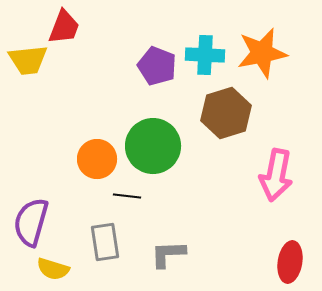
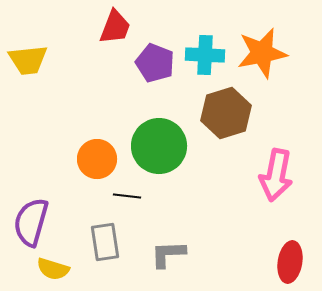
red trapezoid: moved 51 px right
purple pentagon: moved 2 px left, 3 px up
green circle: moved 6 px right
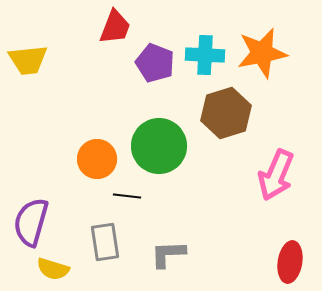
pink arrow: rotated 12 degrees clockwise
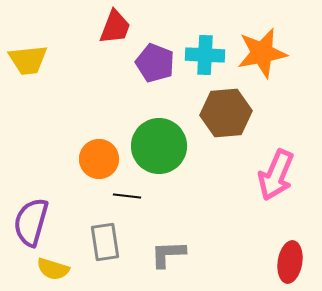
brown hexagon: rotated 12 degrees clockwise
orange circle: moved 2 px right
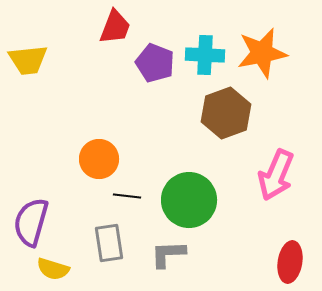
brown hexagon: rotated 15 degrees counterclockwise
green circle: moved 30 px right, 54 px down
gray rectangle: moved 4 px right, 1 px down
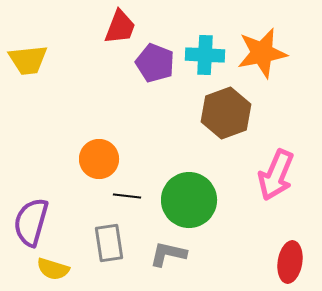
red trapezoid: moved 5 px right
gray L-shape: rotated 15 degrees clockwise
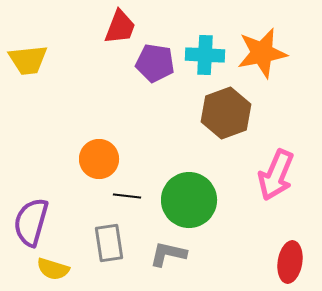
purple pentagon: rotated 12 degrees counterclockwise
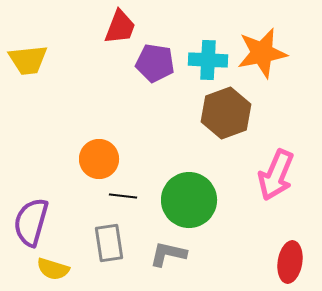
cyan cross: moved 3 px right, 5 px down
black line: moved 4 px left
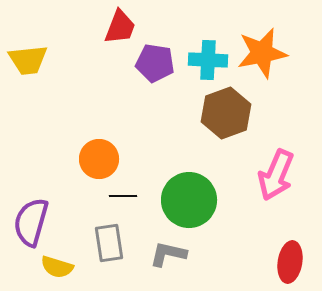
black line: rotated 8 degrees counterclockwise
yellow semicircle: moved 4 px right, 2 px up
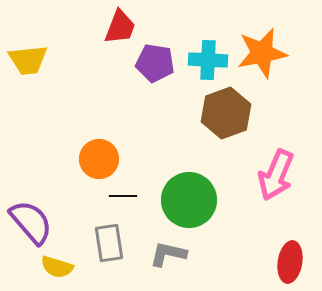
purple semicircle: rotated 123 degrees clockwise
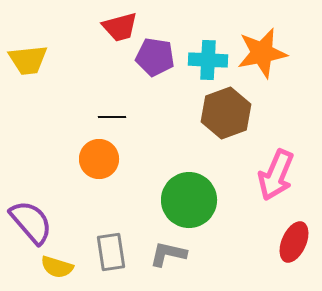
red trapezoid: rotated 54 degrees clockwise
purple pentagon: moved 6 px up
black line: moved 11 px left, 79 px up
gray rectangle: moved 2 px right, 9 px down
red ellipse: moved 4 px right, 20 px up; rotated 15 degrees clockwise
